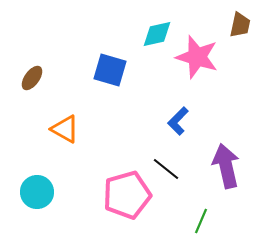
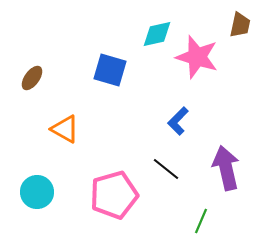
purple arrow: moved 2 px down
pink pentagon: moved 13 px left
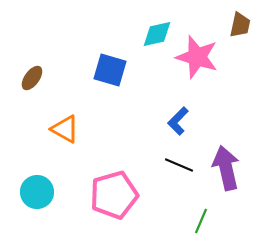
black line: moved 13 px right, 4 px up; rotated 16 degrees counterclockwise
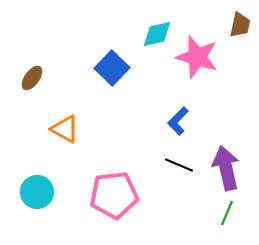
blue square: moved 2 px right, 2 px up; rotated 28 degrees clockwise
pink pentagon: rotated 9 degrees clockwise
green line: moved 26 px right, 8 px up
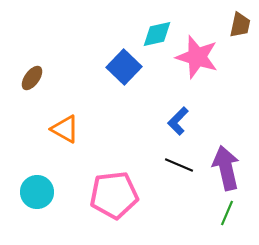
blue square: moved 12 px right, 1 px up
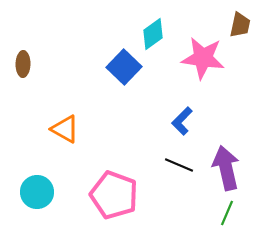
cyan diamond: moved 4 px left; rotated 24 degrees counterclockwise
pink star: moved 6 px right, 1 px down; rotated 9 degrees counterclockwise
brown ellipse: moved 9 px left, 14 px up; rotated 35 degrees counterclockwise
blue L-shape: moved 4 px right
pink pentagon: rotated 27 degrees clockwise
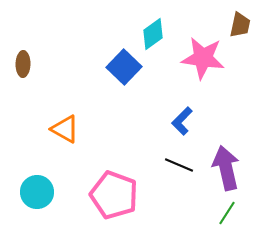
green line: rotated 10 degrees clockwise
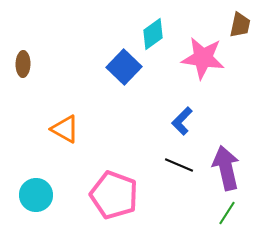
cyan circle: moved 1 px left, 3 px down
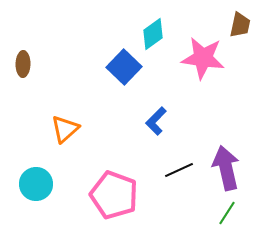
blue L-shape: moved 26 px left
orange triangle: rotated 48 degrees clockwise
black line: moved 5 px down; rotated 48 degrees counterclockwise
cyan circle: moved 11 px up
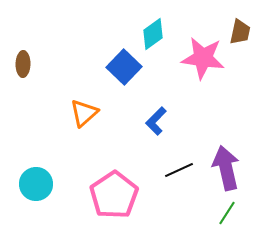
brown trapezoid: moved 7 px down
orange triangle: moved 19 px right, 16 px up
pink pentagon: rotated 18 degrees clockwise
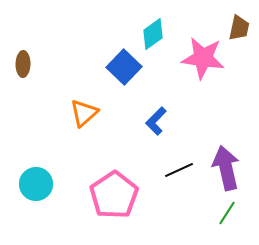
brown trapezoid: moved 1 px left, 4 px up
